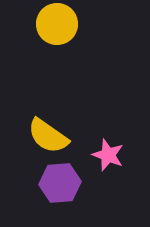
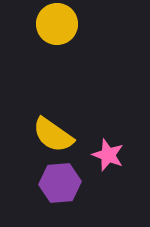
yellow semicircle: moved 5 px right, 1 px up
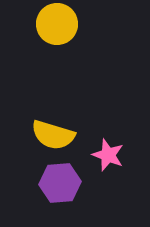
yellow semicircle: rotated 18 degrees counterclockwise
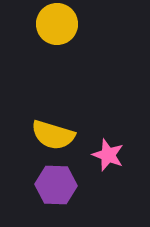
purple hexagon: moved 4 px left, 2 px down; rotated 6 degrees clockwise
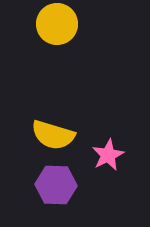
pink star: rotated 24 degrees clockwise
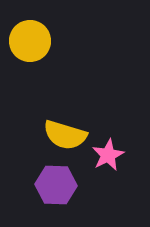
yellow circle: moved 27 px left, 17 px down
yellow semicircle: moved 12 px right
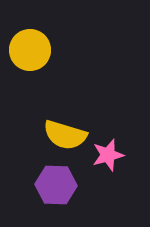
yellow circle: moved 9 px down
pink star: rotated 12 degrees clockwise
